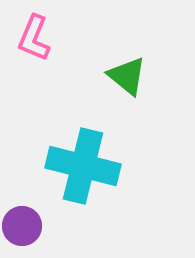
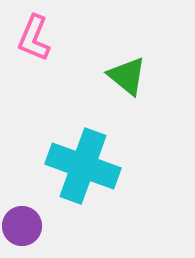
cyan cross: rotated 6 degrees clockwise
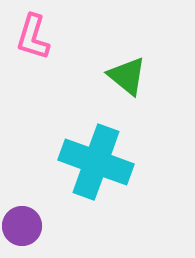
pink L-shape: moved 1 px left, 1 px up; rotated 6 degrees counterclockwise
cyan cross: moved 13 px right, 4 px up
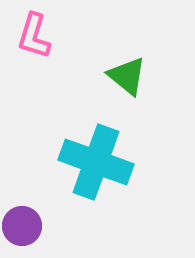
pink L-shape: moved 1 px right, 1 px up
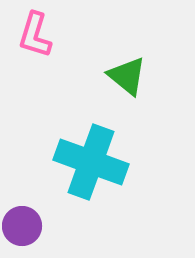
pink L-shape: moved 1 px right, 1 px up
cyan cross: moved 5 px left
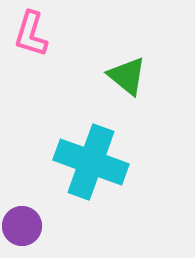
pink L-shape: moved 4 px left, 1 px up
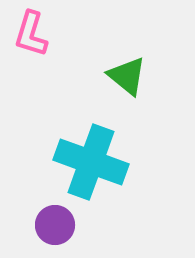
purple circle: moved 33 px right, 1 px up
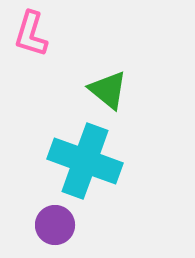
green triangle: moved 19 px left, 14 px down
cyan cross: moved 6 px left, 1 px up
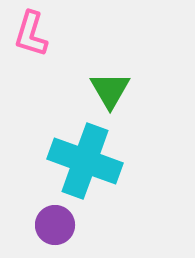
green triangle: moved 2 px right; rotated 21 degrees clockwise
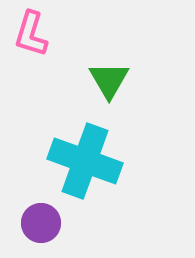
green triangle: moved 1 px left, 10 px up
purple circle: moved 14 px left, 2 px up
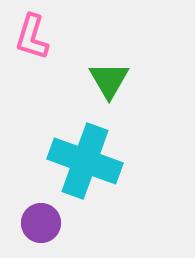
pink L-shape: moved 1 px right, 3 px down
